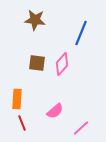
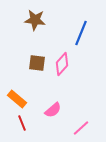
orange rectangle: rotated 54 degrees counterclockwise
pink semicircle: moved 2 px left, 1 px up
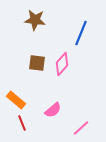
orange rectangle: moved 1 px left, 1 px down
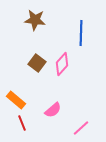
blue line: rotated 20 degrees counterclockwise
brown square: rotated 30 degrees clockwise
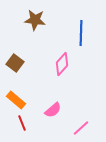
brown square: moved 22 px left
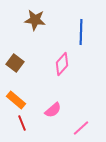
blue line: moved 1 px up
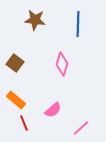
blue line: moved 3 px left, 8 px up
pink diamond: rotated 25 degrees counterclockwise
red line: moved 2 px right
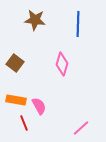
orange rectangle: rotated 30 degrees counterclockwise
pink semicircle: moved 14 px left, 4 px up; rotated 78 degrees counterclockwise
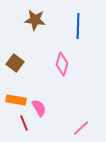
blue line: moved 2 px down
pink semicircle: moved 2 px down
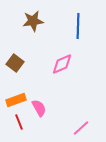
brown star: moved 2 px left, 1 px down; rotated 15 degrees counterclockwise
pink diamond: rotated 50 degrees clockwise
orange rectangle: rotated 30 degrees counterclockwise
red line: moved 5 px left, 1 px up
